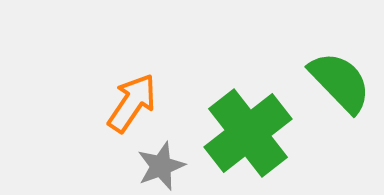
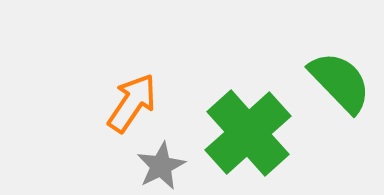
green cross: rotated 4 degrees counterclockwise
gray star: rotated 6 degrees counterclockwise
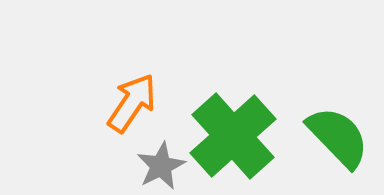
green semicircle: moved 2 px left, 55 px down
green cross: moved 15 px left, 3 px down
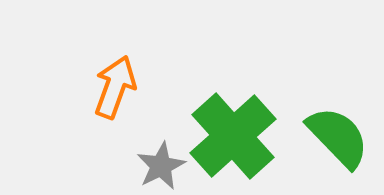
orange arrow: moved 17 px left, 16 px up; rotated 14 degrees counterclockwise
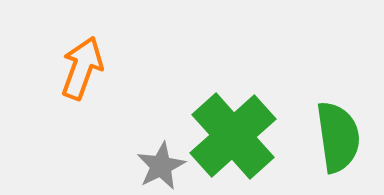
orange arrow: moved 33 px left, 19 px up
green semicircle: rotated 36 degrees clockwise
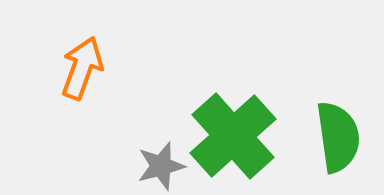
gray star: rotated 12 degrees clockwise
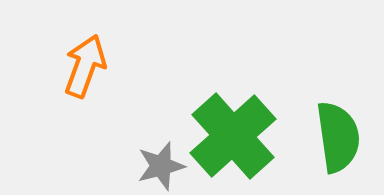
orange arrow: moved 3 px right, 2 px up
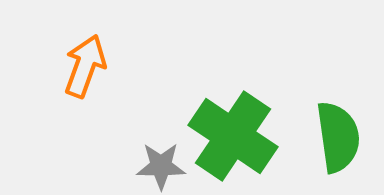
green cross: rotated 14 degrees counterclockwise
gray star: rotated 15 degrees clockwise
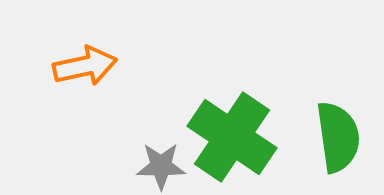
orange arrow: rotated 58 degrees clockwise
green cross: moved 1 px left, 1 px down
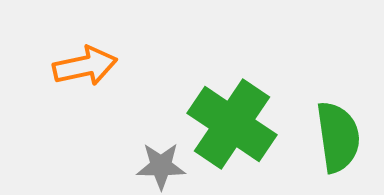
green cross: moved 13 px up
